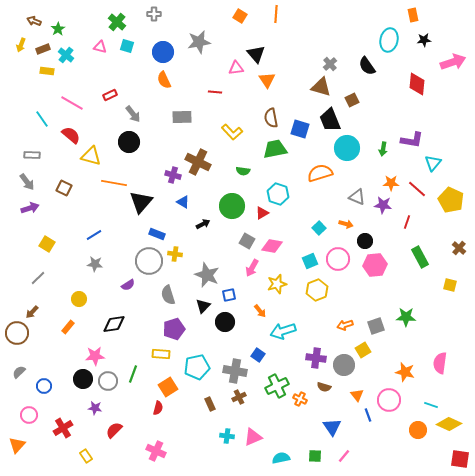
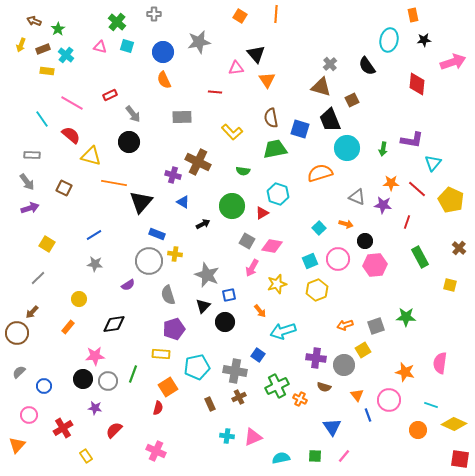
yellow diamond at (449, 424): moved 5 px right
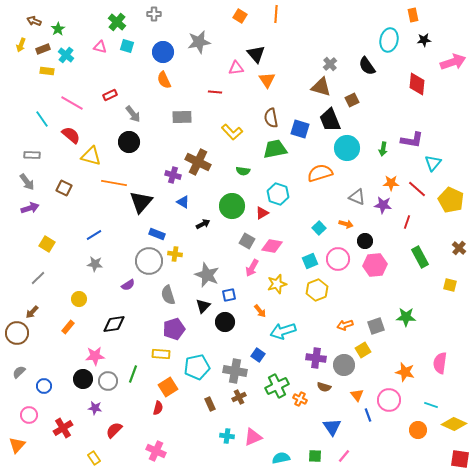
yellow rectangle at (86, 456): moved 8 px right, 2 px down
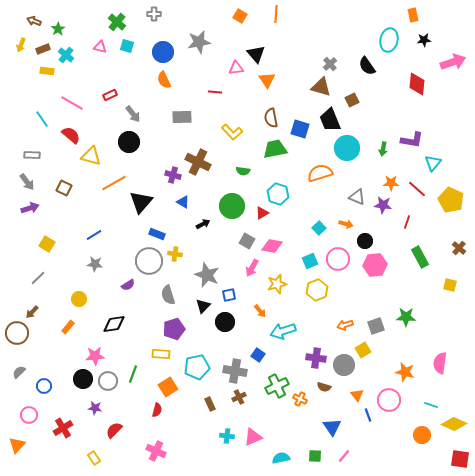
orange line at (114, 183): rotated 40 degrees counterclockwise
red semicircle at (158, 408): moved 1 px left, 2 px down
orange circle at (418, 430): moved 4 px right, 5 px down
